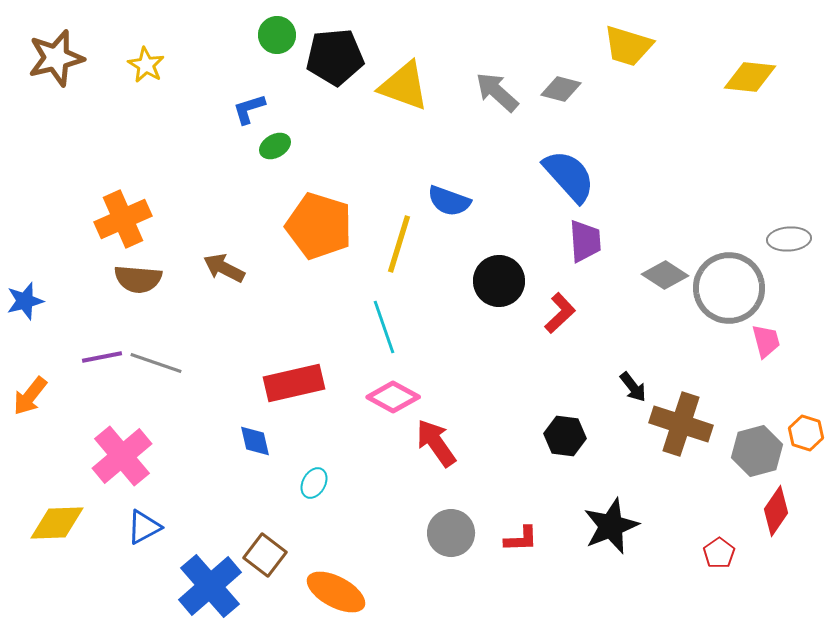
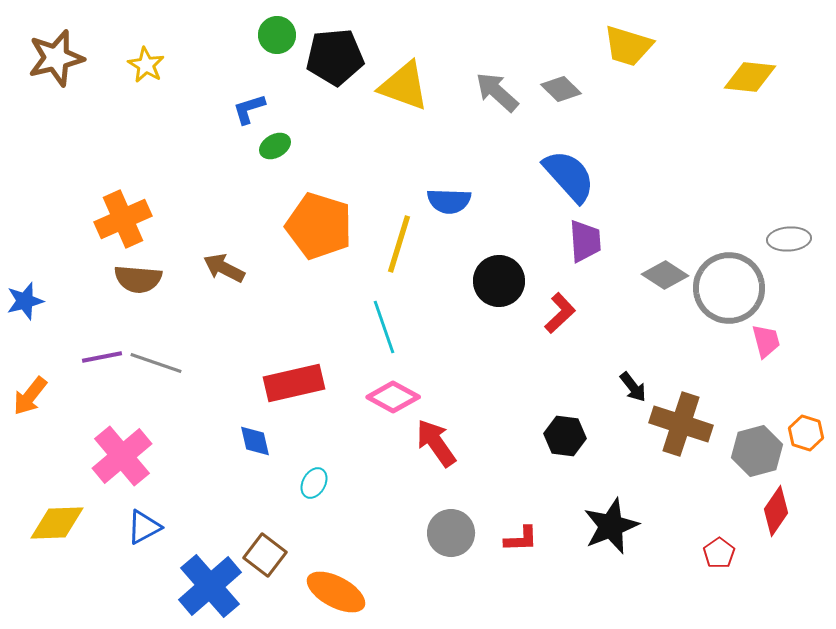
gray diamond at (561, 89): rotated 30 degrees clockwise
blue semicircle at (449, 201): rotated 18 degrees counterclockwise
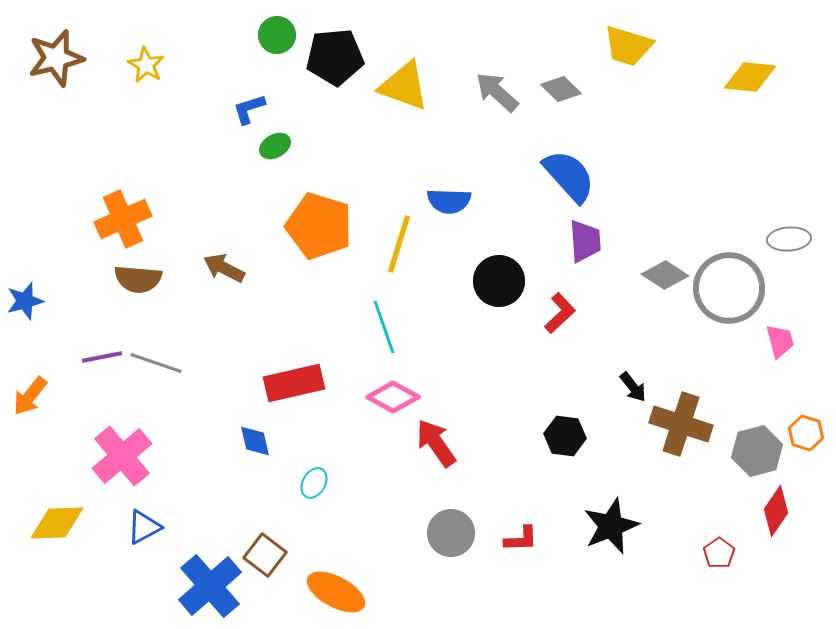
pink trapezoid at (766, 341): moved 14 px right
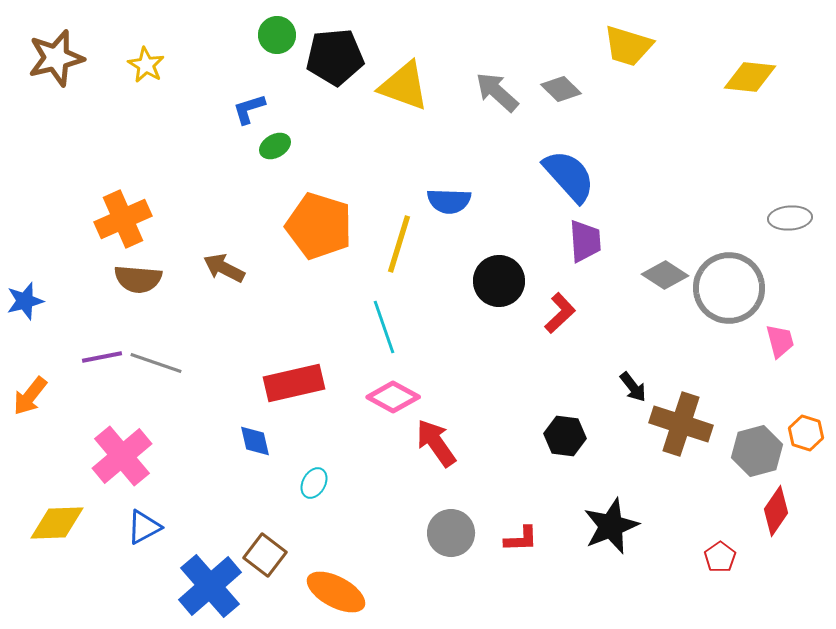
gray ellipse at (789, 239): moved 1 px right, 21 px up
red pentagon at (719, 553): moved 1 px right, 4 px down
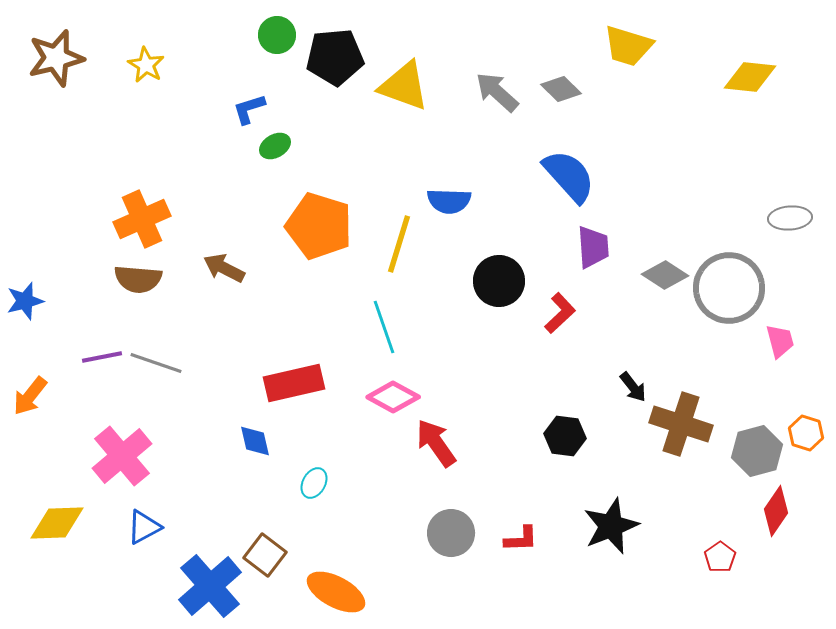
orange cross at (123, 219): moved 19 px right
purple trapezoid at (585, 241): moved 8 px right, 6 px down
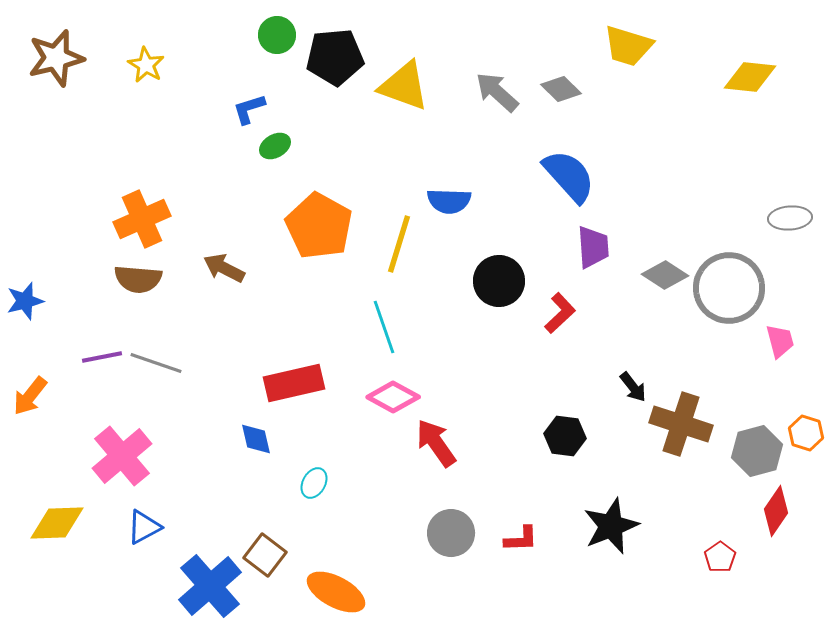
orange pentagon at (319, 226): rotated 12 degrees clockwise
blue diamond at (255, 441): moved 1 px right, 2 px up
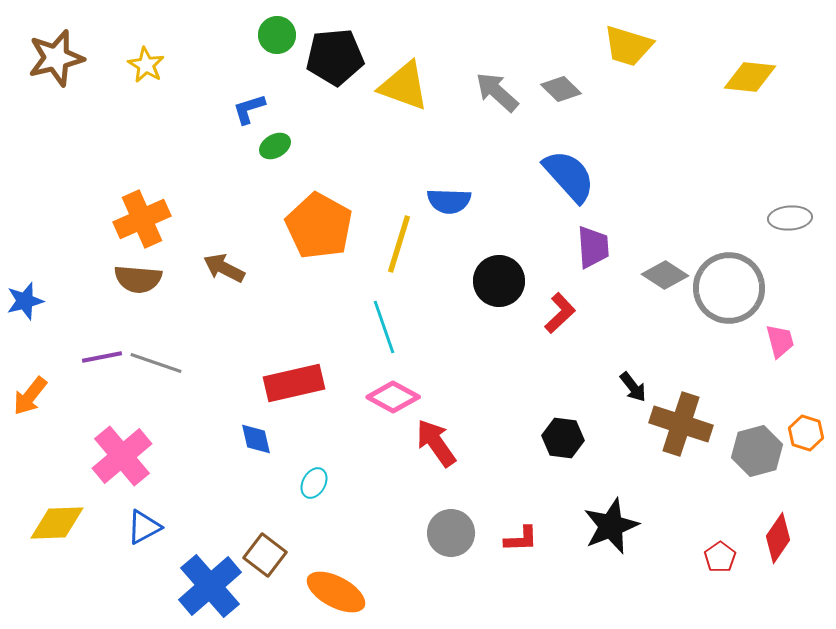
black hexagon at (565, 436): moved 2 px left, 2 px down
red diamond at (776, 511): moved 2 px right, 27 px down
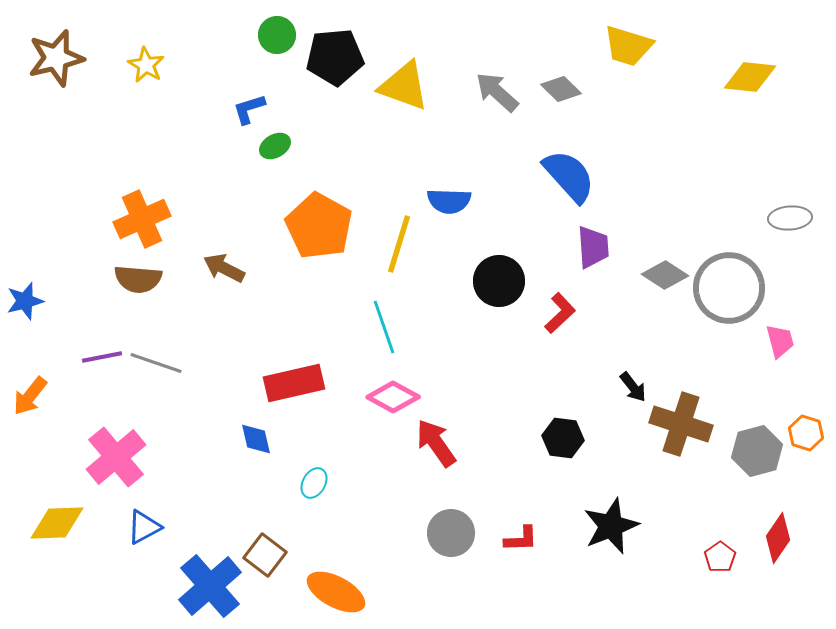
pink cross at (122, 456): moved 6 px left, 1 px down
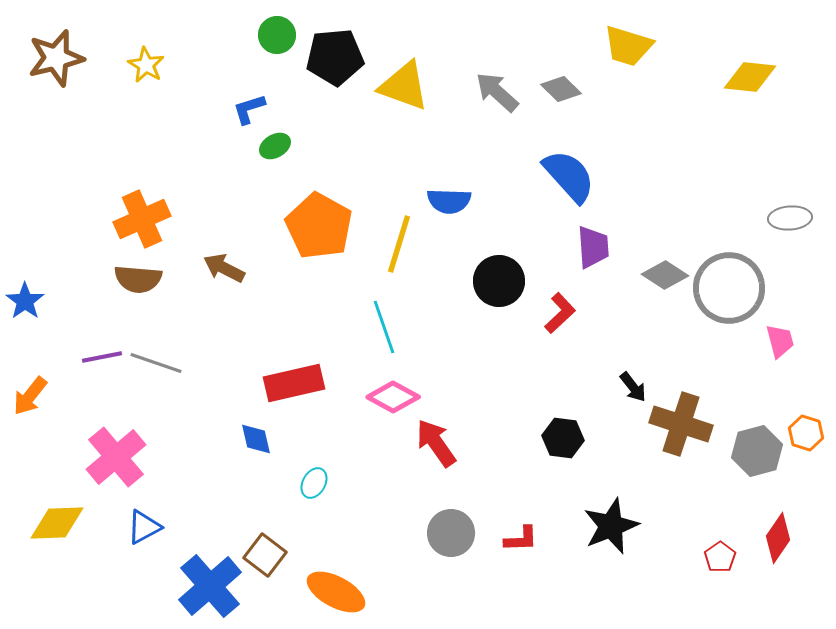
blue star at (25, 301): rotated 21 degrees counterclockwise
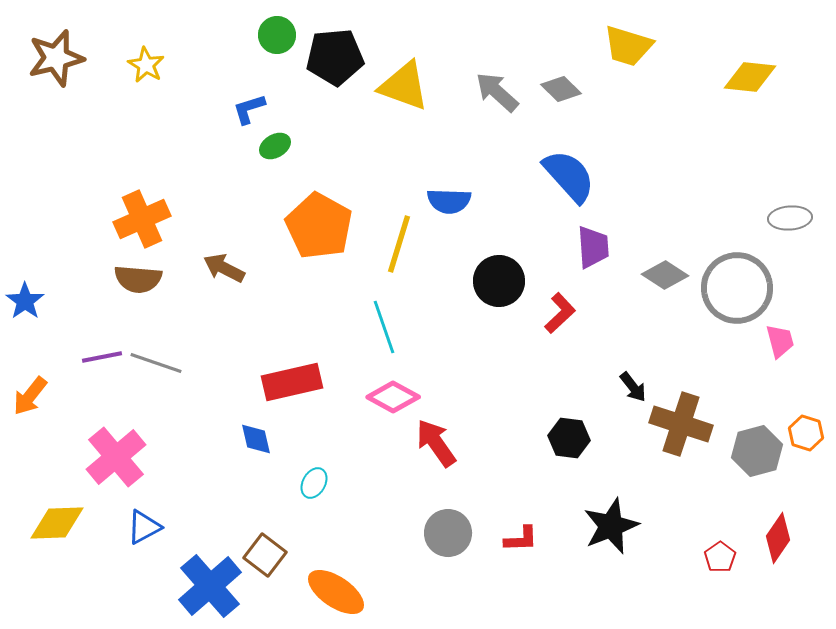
gray circle at (729, 288): moved 8 px right
red rectangle at (294, 383): moved 2 px left, 1 px up
black hexagon at (563, 438): moved 6 px right
gray circle at (451, 533): moved 3 px left
orange ellipse at (336, 592): rotated 6 degrees clockwise
